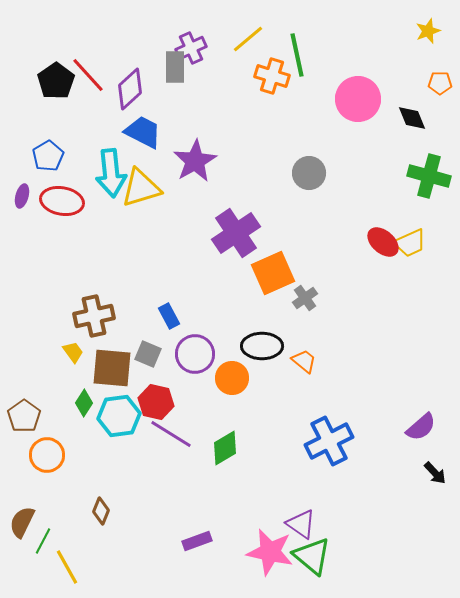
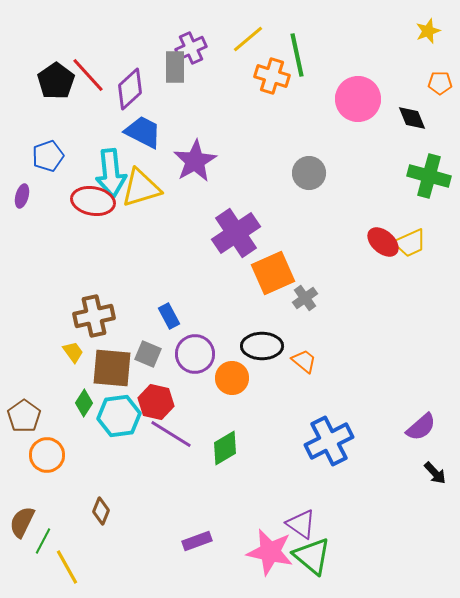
blue pentagon at (48, 156): rotated 12 degrees clockwise
red ellipse at (62, 201): moved 31 px right
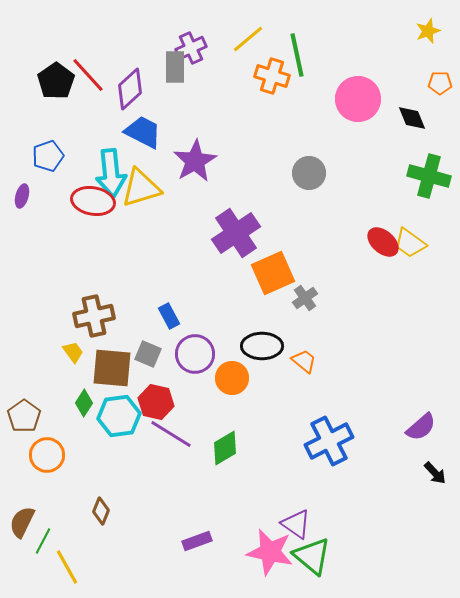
yellow trapezoid at (410, 243): rotated 60 degrees clockwise
purple triangle at (301, 524): moved 5 px left
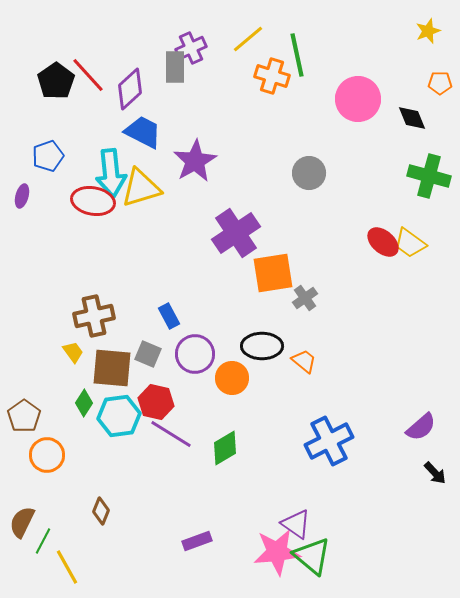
orange square at (273, 273): rotated 15 degrees clockwise
pink star at (270, 552): moved 7 px right; rotated 18 degrees counterclockwise
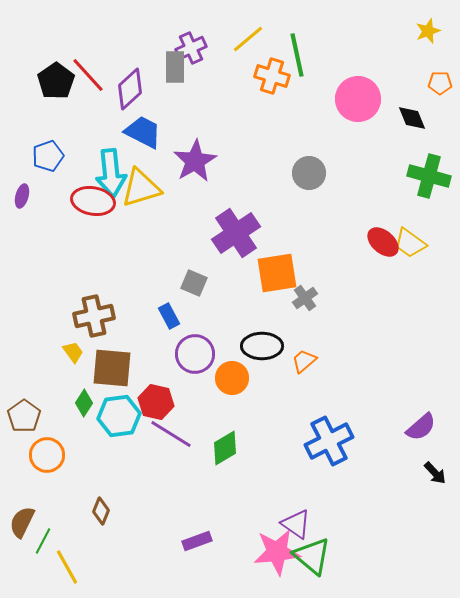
orange square at (273, 273): moved 4 px right
gray square at (148, 354): moved 46 px right, 71 px up
orange trapezoid at (304, 361): rotated 80 degrees counterclockwise
